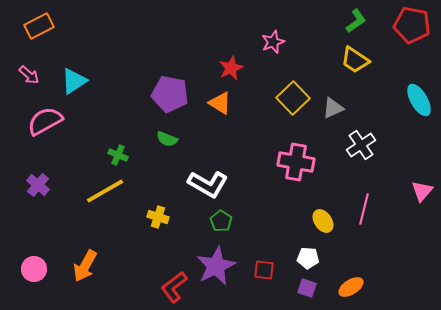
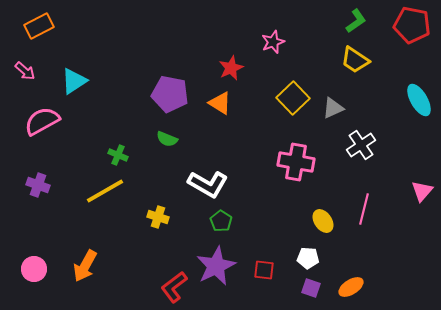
pink arrow: moved 4 px left, 4 px up
pink semicircle: moved 3 px left
purple cross: rotated 20 degrees counterclockwise
purple square: moved 4 px right
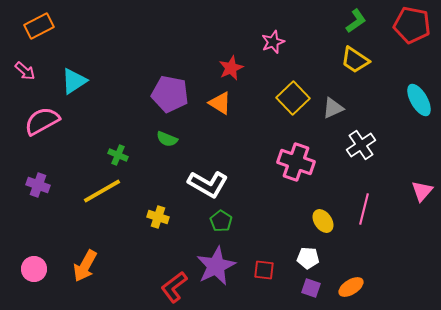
pink cross: rotated 9 degrees clockwise
yellow line: moved 3 px left
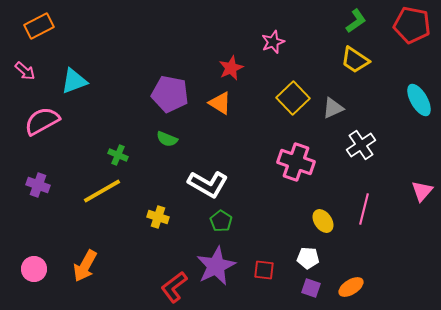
cyan triangle: rotated 12 degrees clockwise
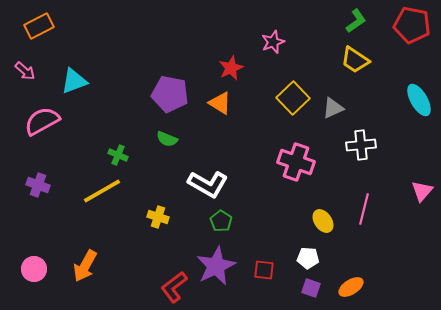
white cross: rotated 28 degrees clockwise
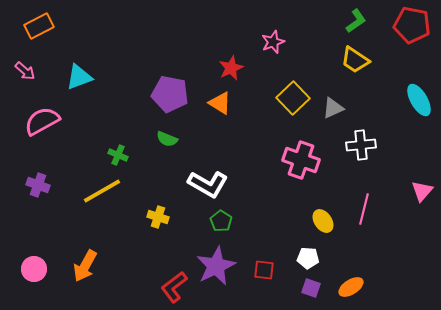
cyan triangle: moved 5 px right, 4 px up
pink cross: moved 5 px right, 2 px up
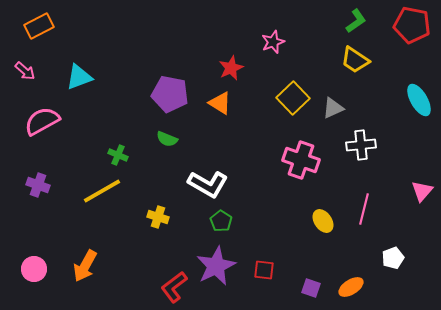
white pentagon: moved 85 px right; rotated 25 degrees counterclockwise
